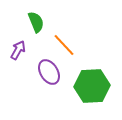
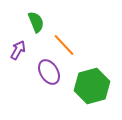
green hexagon: rotated 12 degrees counterclockwise
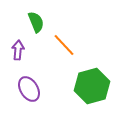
purple arrow: rotated 24 degrees counterclockwise
purple ellipse: moved 20 px left, 17 px down
